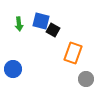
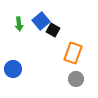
blue square: rotated 36 degrees clockwise
gray circle: moved 10 px left
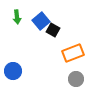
green arrow: moved 2 px left, 7 px up
orange rectangle: rotated 50 degrees clockwise
blue circle: moved 2 px down
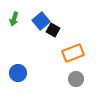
green arrow: moved 3 px left, 2 px down; rotated 24 degrees clockwise
blue circle: moved 5 px right, 2 px down
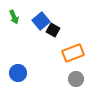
green arrow: moved 2 px up; rotated 40 degrees counterclockwise
